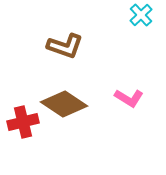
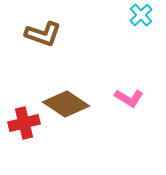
brown L-shape: moved 22 px left, 12 px up
brown diamond: moved 2 px right
red cross: moved 1 px right, 1 px down
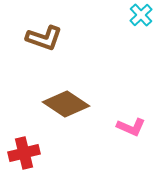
brown L-shape: moved 1 px right, 4 px down
pink L-shape: moved 2 px right, 29 px down; rotated 8 degrees counterclockwise
red cross: moved 30 px down
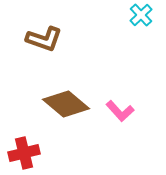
brown L-shape: moved 1 px down
brown diamond: rotated 6 degrees clockwise
pink L-shape: moved 11 px left, 16 px up; rotated 24 degrees clockwise
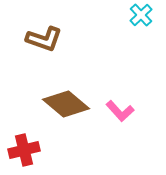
red cross: moved 3 px up
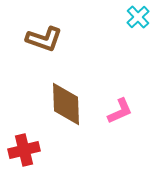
cyan cross: moved 3 px left, 2 px down
brown diamond: rotated 48 degrees clockwise
pink L-shape: rotated 72 degrees counterclockwise
